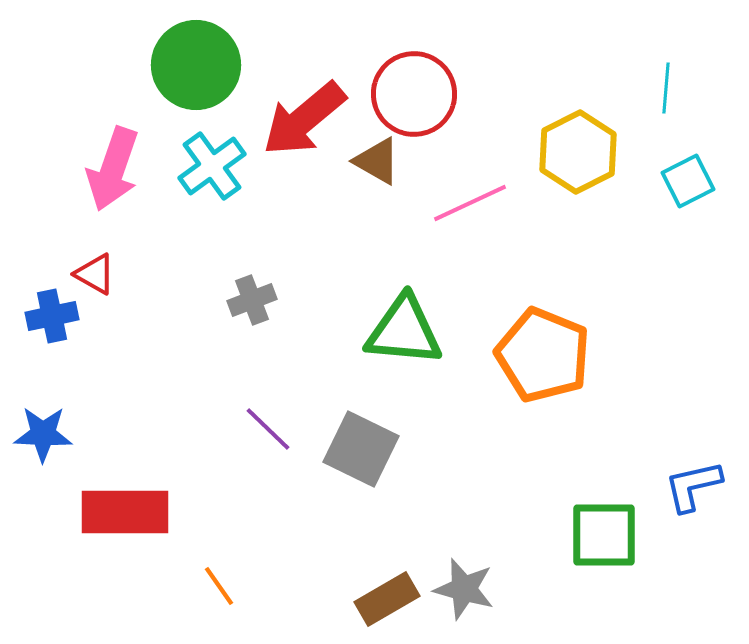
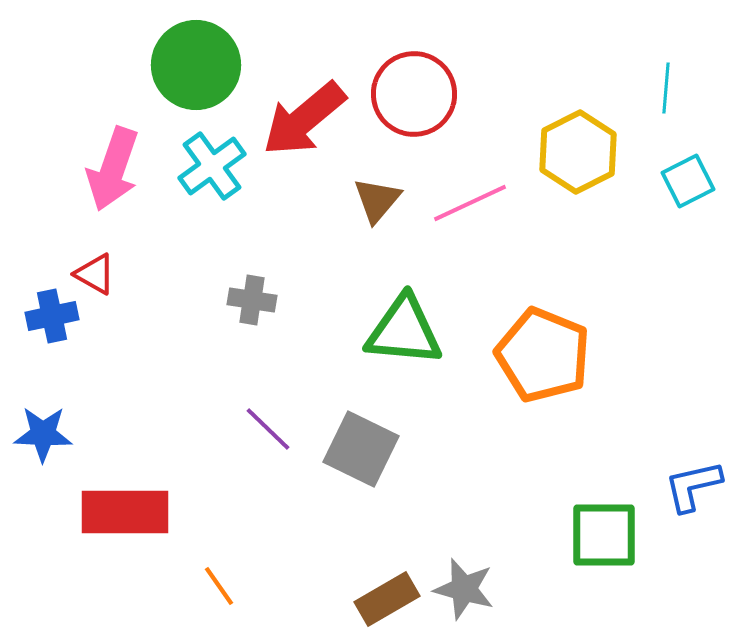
brown triangle: moved 39 px down; rotated 40 degrees clockwise
gray cross: rotated 30 degrees clockwise
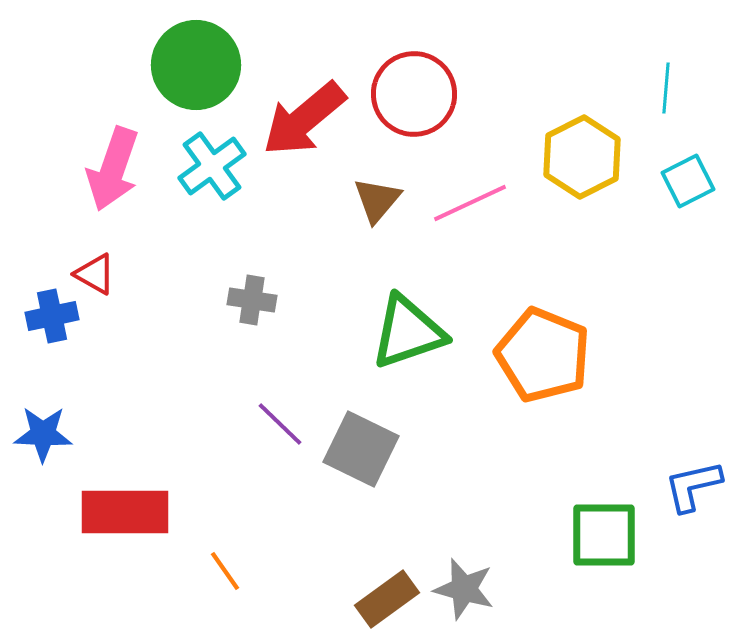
yellow hexagon: moved 4 px right, 5 px down
green triangle: moved 4 px right, 1 px down; rotated 24 degrees counterclockwise
purple line: moved 12 px right, 5 px up
orange line: moved 6 px right, 15 px up
brown rectangle: rotated 6 degrees counterclockwise
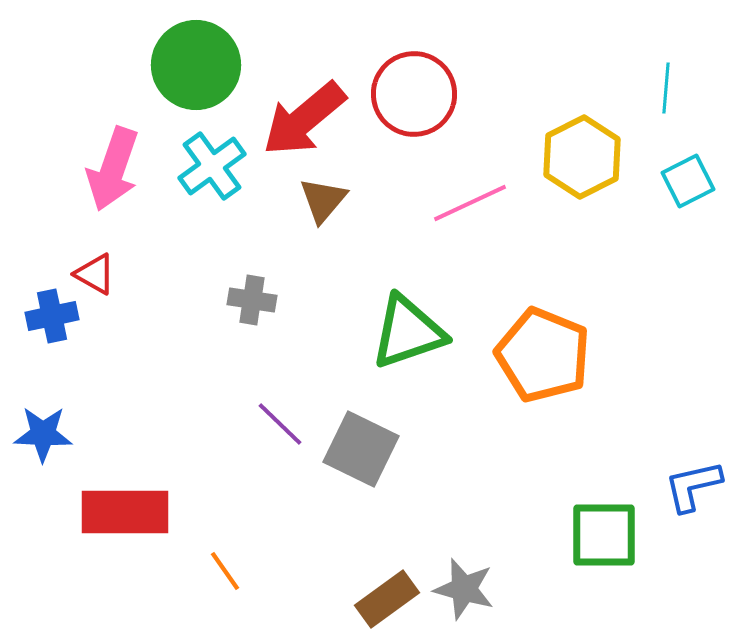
brown triangle: moved 54 px left
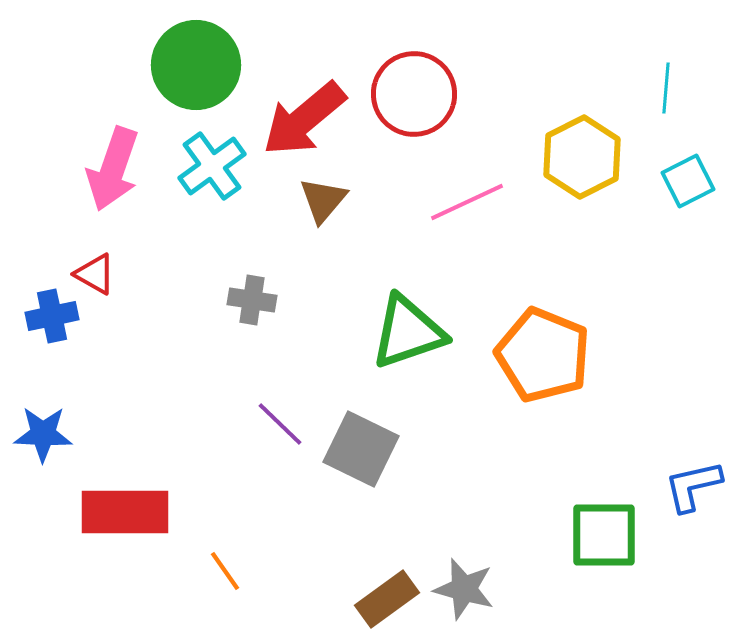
pink line: moved 3 px left, 1 px up
